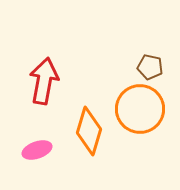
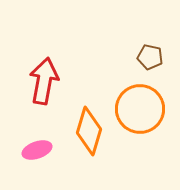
brown pentagon: moved 10 px up
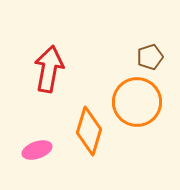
brown pentagon: rotated 30 degrees counterclockwise
red arrow: moved 5 px right, 12 px up
orange circle: moved 3 px left, 7 px up
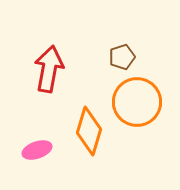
brown pentagon: moved 28 px left
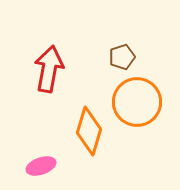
pink ellipse: moved 4 px right, 16 px down
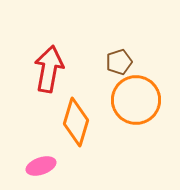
brown pentagon: moved 3 px left, 5 px down
orange circle: moved 1 px left, 2 px up
orange diamond: moved 13 px left, 9 px up
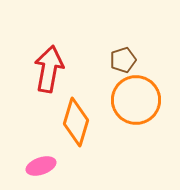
brown pentagon: moved 4 px right, 2 px up
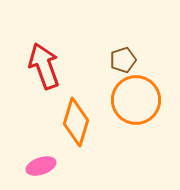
red arrow: moved 5 px left, 3 px up; rotated 30 degrees counterclockwise
